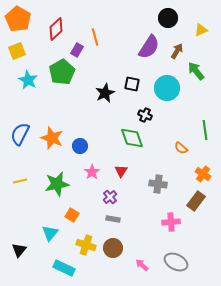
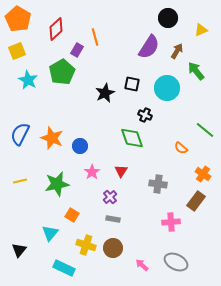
green line: rotated 42 degrees counterclockwise
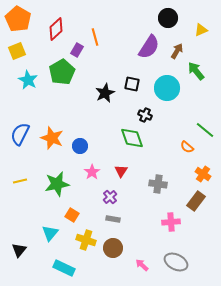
orange semicircle: moved 6 px right, 1 px up
yellow cross: moved 5 px up
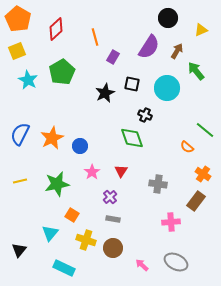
purple rectangle: moved 36 px right, 7 px down
orange star: rotated 25 degrees clockwise
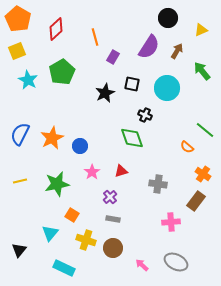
green arrow: moved 6 px right
red triangle: rotated 40 degrees clockwise
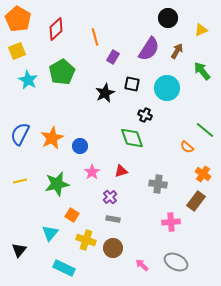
purple semicircle: moved 2 px down
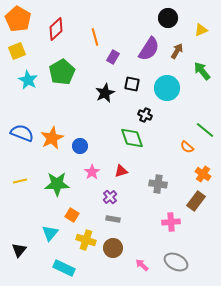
blue semicircle: moved 2 px right, 1 px up; rotated 85 degrees clockwise
green star: rotated 10 degrees clockwise
